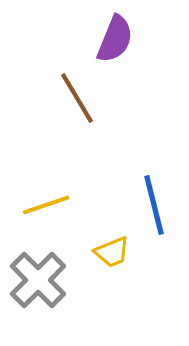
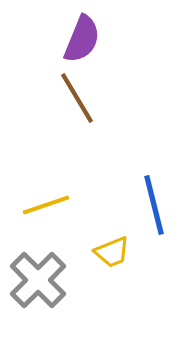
purple semicircle: moved 33 px left
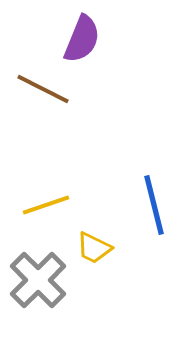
brown line: moved 34 px left, 9 px up; rotated 32 degrees counterclockwise
yellow trapezoid: moved 18 px left, 4 px up; rotated 48 degrees clockwise
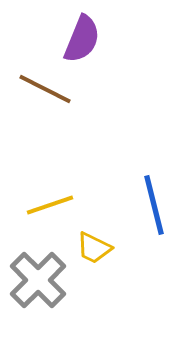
brown line: moved 2 px right
yellow line: moved 4 px right
